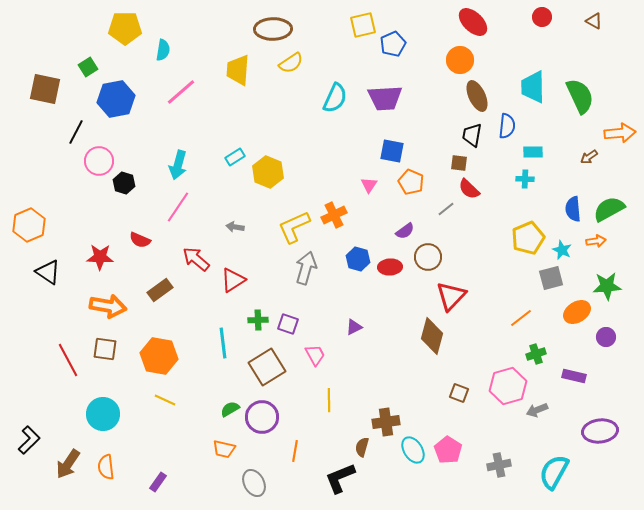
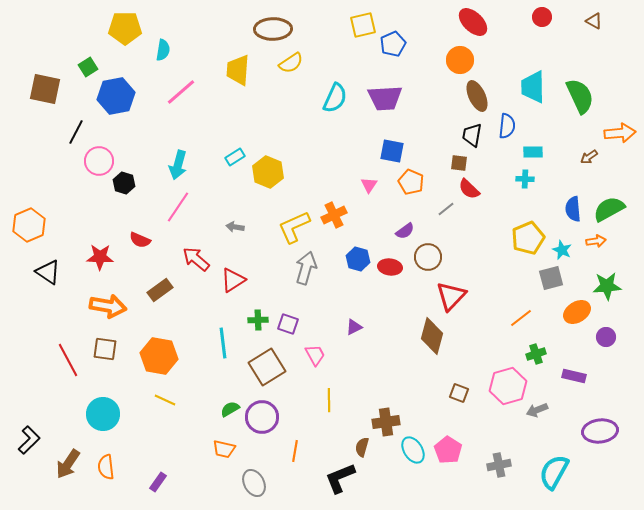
blue hexagon at (116, 99): moved 3 px up
red ellipse at (390, 267): rotated 10 degrees clockwise
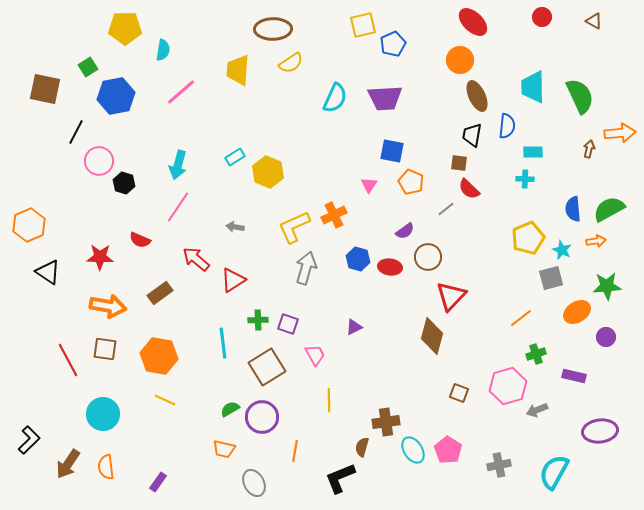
brown arrow at (589, 157): moved 8 px up; rotated 138 degrees clockwise
brown rectangle at (160, 290): moved 3 px down
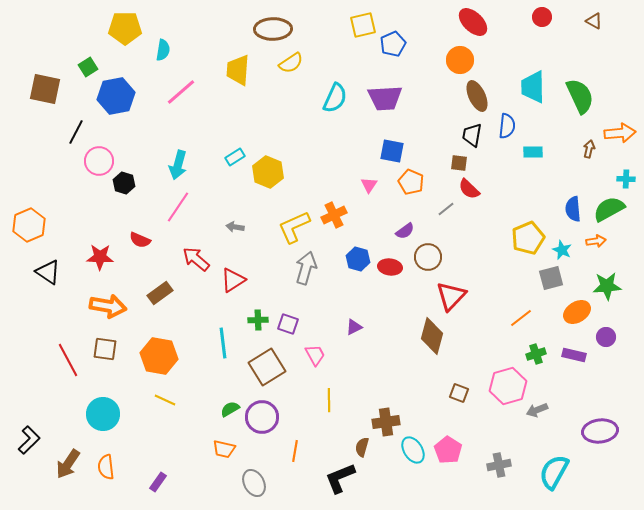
cyan cross at (525, 179): moved 101 px right
purple rectangle at (574, 376): moved 21 px up
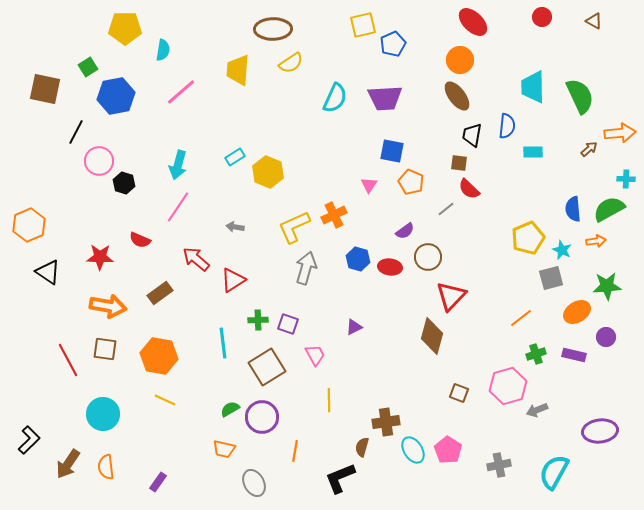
brown ellipse at (477, 96): moved 20 px left; rotated 12 degrees counterclockwise
brown arrow at (589, 149): rotated 36 degrees clockwise
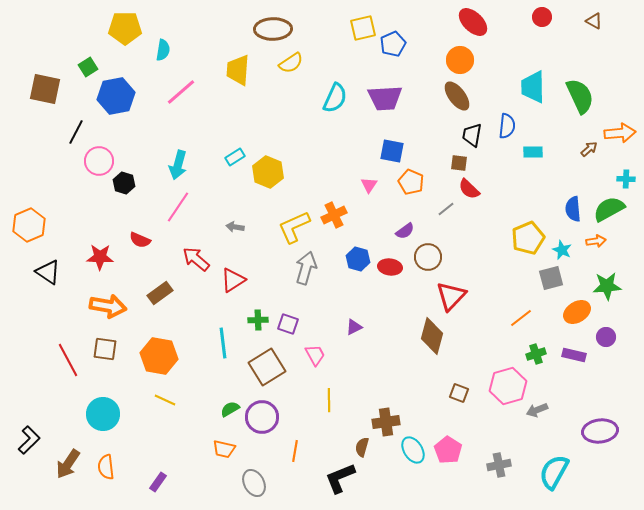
yellow square at (363, 25): moved 3 px down
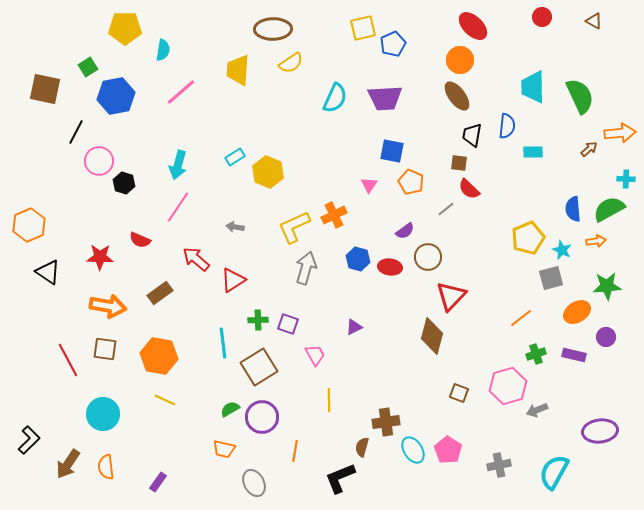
red ellipse at (473, 22): moved 4 px down
brown square at (267, 367): moved 8 px left
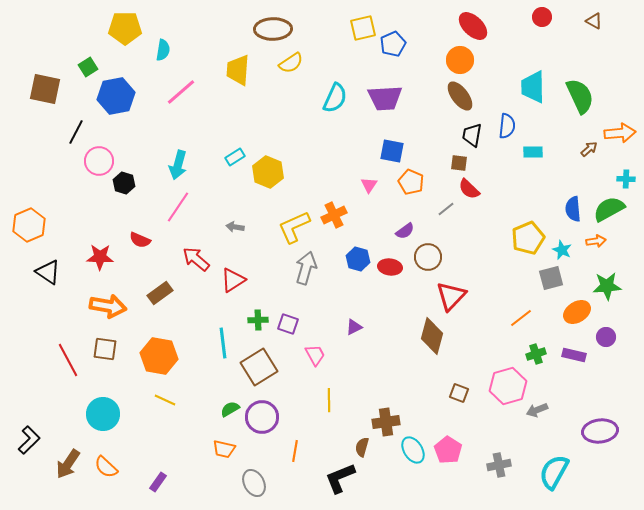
brown ellipse at (457, 96): moved 3 px right
orange semicircle at (106, 467): rotated 40 degrees counterclockwise
